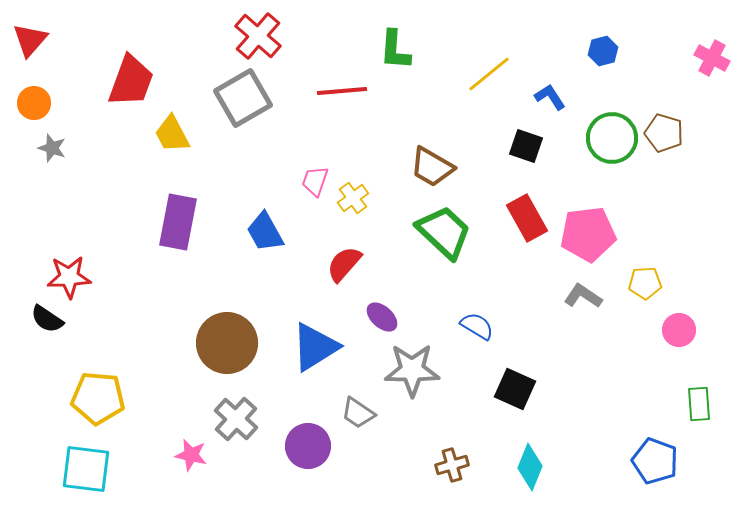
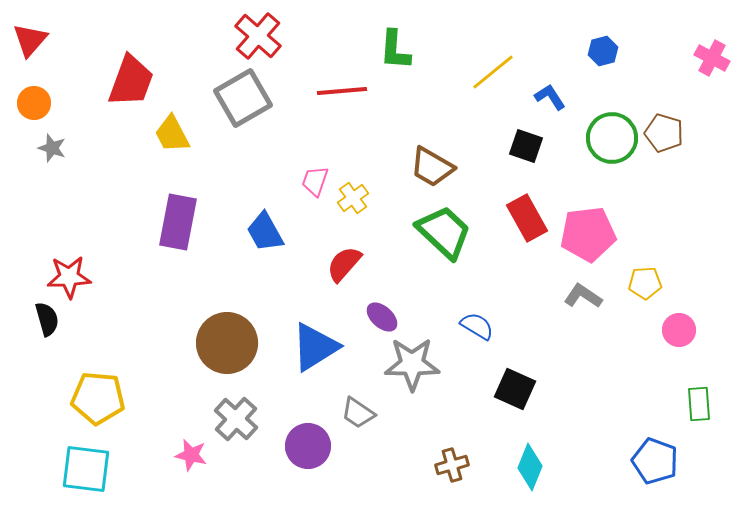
yellow line at (489, 74): moved 4 px right, 2 px up
black semicircle at (47, 319): rotated 140 degrees counterclockwise
gray star at (412, 370): moved 6 px up
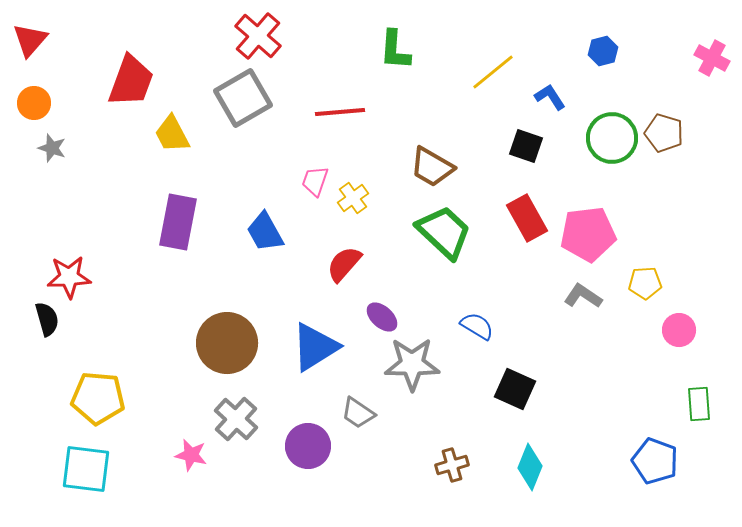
red line at (342, 91): moved 2 px left, 21 px down
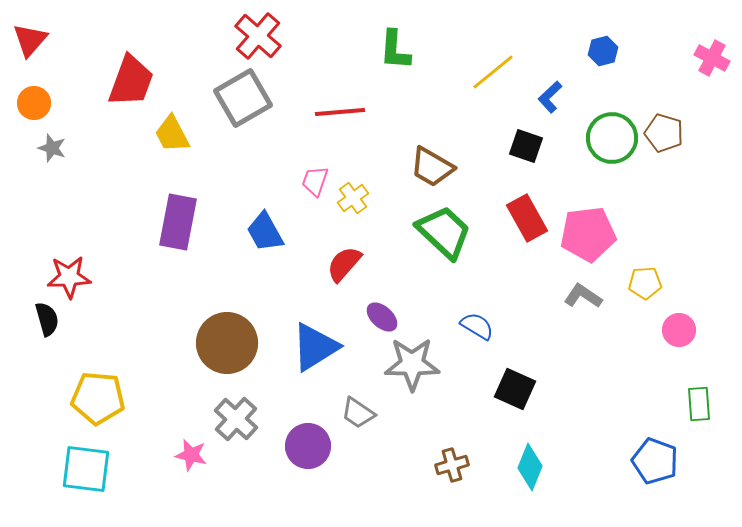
blue L-shape at (550, 97): rotated 100 degrees counterclockwise
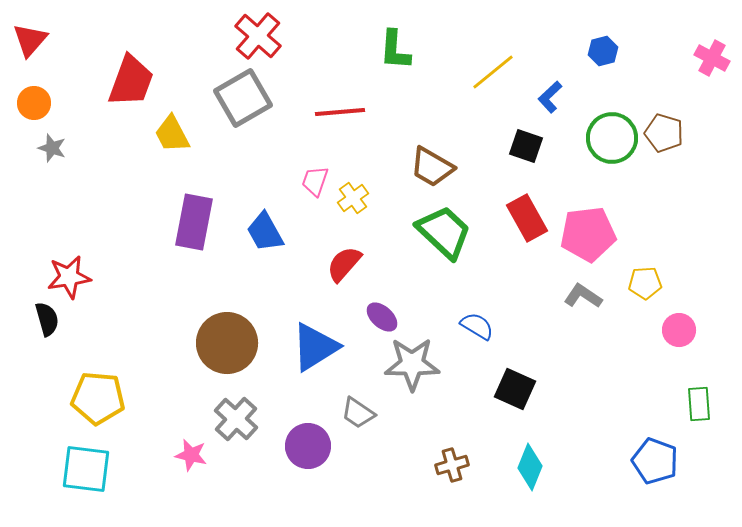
purple rectangle at (178, 222): moved 16 px right
red star at (69, 277): rotated 6 degrees counterclockwise
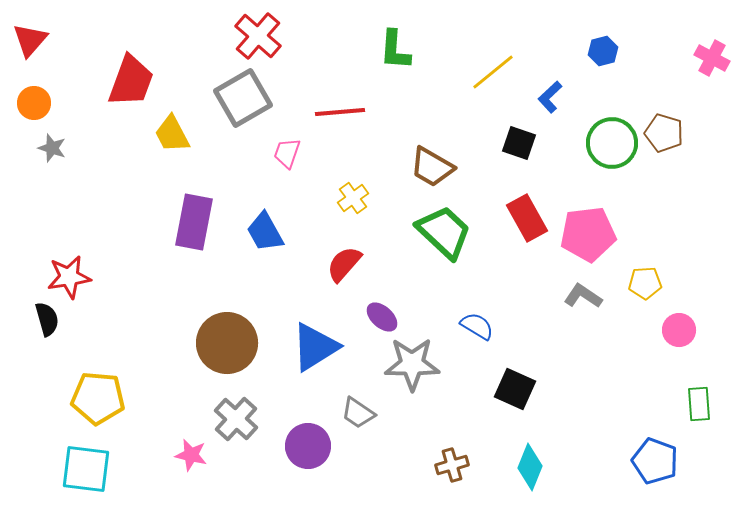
green circle at (612, 138): moved 5 px down
black square at (526, 146): moved 7 px left, 3 px up
pink trapezoid at (315, 181): moved 28 px left, 28 px up
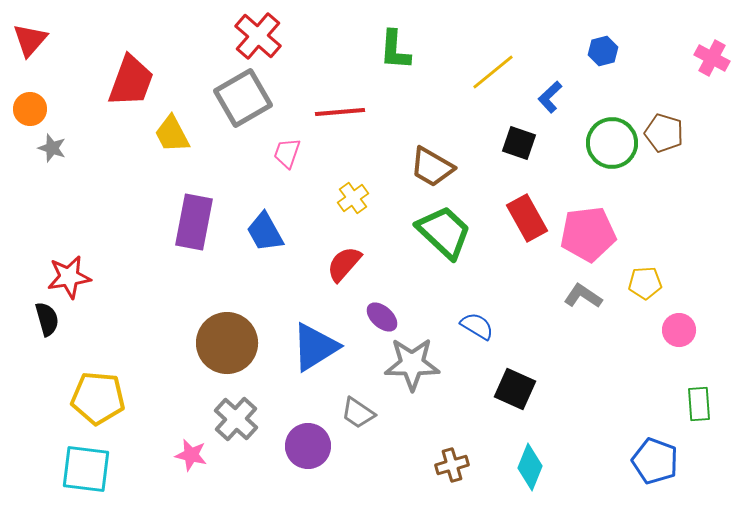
orange circle at (34, 103): moved 4 px left, 6 px down
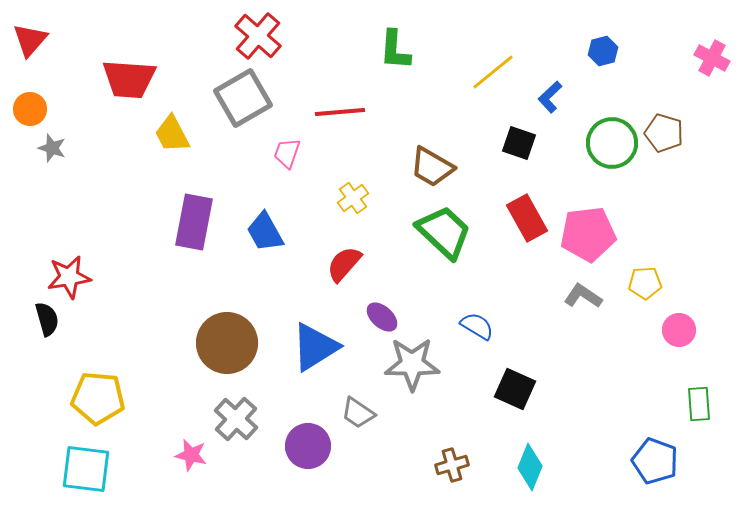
red trapezoid at (131, 81): moved 2 px left, 2 px up; rotated 74 degrees clockwise
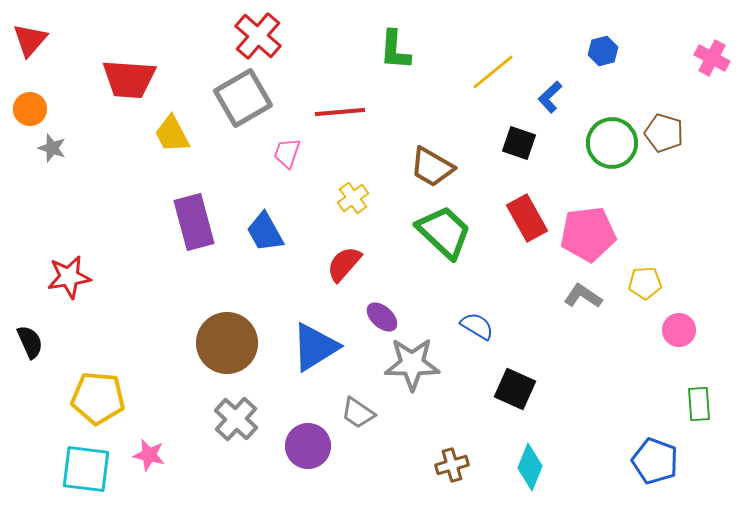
purple rectangle at (194, 222): rotated 26 degrees counterclockwise
black semicircle at (47, 319): moved 17 px left, 23 px down; rotated 8 degrees counterclockwise
pink star at (191, 455): moved 42 px left
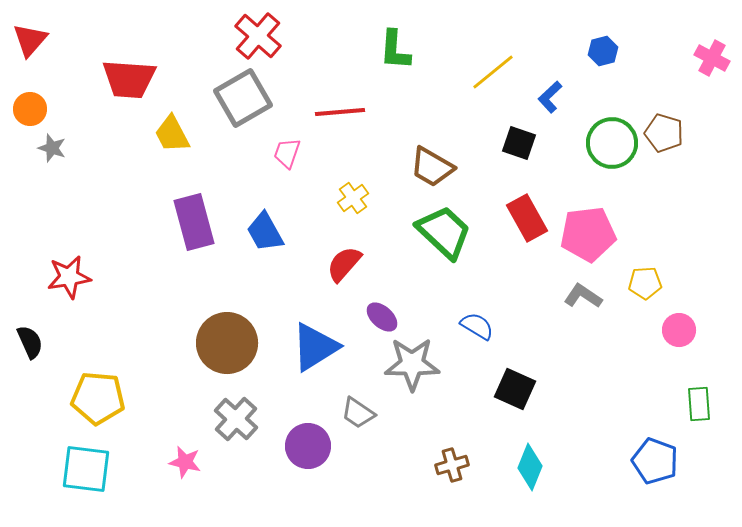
pink star at (149, 455): moved 36 px right, 7 px down
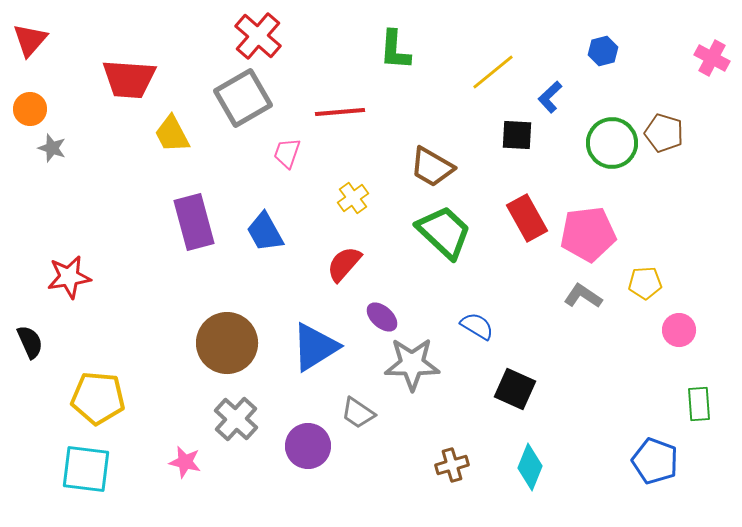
black square at (519, 143): moved 2 px left, 8 px up; rotated 16 degrees counterclockwise
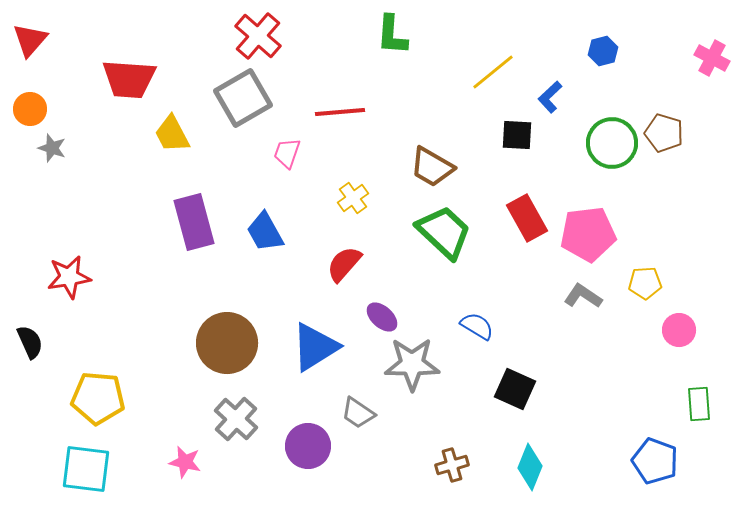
green L-shape at (395, 50): moved 3 px left, 15 px up
